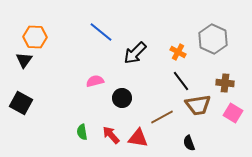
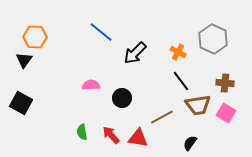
pink semicircle: moved 4 px left, 4 px down; rotated 12 degrees clockwise
pink square: moved 7 px left
black semicircle: moved 1 px right; rotated 56 degrees clockwise
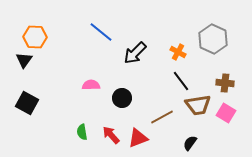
black square: moved 6 px right
red triangle: rotated 30 degrees counterclockwise
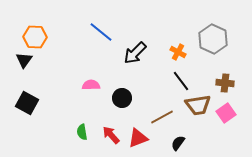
pink square: rotated 24 degrees clockwise
black semicircle: moved 12 px left
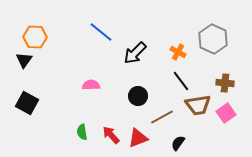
black circle: moved 16 px right, 2 px up
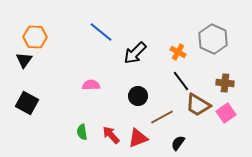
brown trapezoid: rotated 40 degrees clockwise
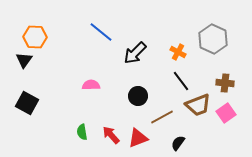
brown trapezoid: rotated 52 degrees counterclockwise
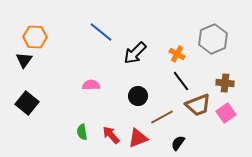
gray hexagon: rotated 12 degrees clockwise
orange cross: moved 1 px left, 2 px down
black square: rotated 10 degrees clockwise
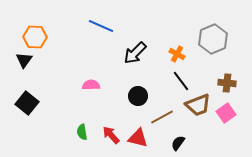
blue line: moved 6 px up; rotated 15 degrees counterclockwise
brown cross: moved 2 px right
red triangle: rotated 35 degrees clockwise
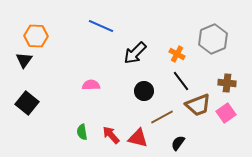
orange hexagon: moved 1 px right, 1 px up
black circle: moved 6 px right, 5 px up
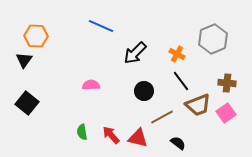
black semicircle: rotated 91 degrees clockwise
